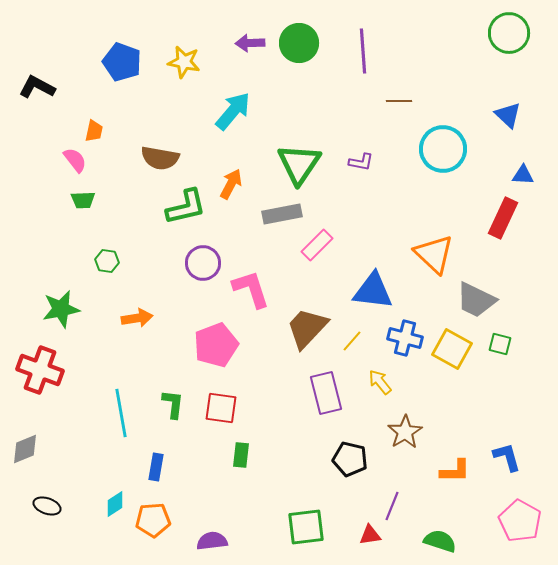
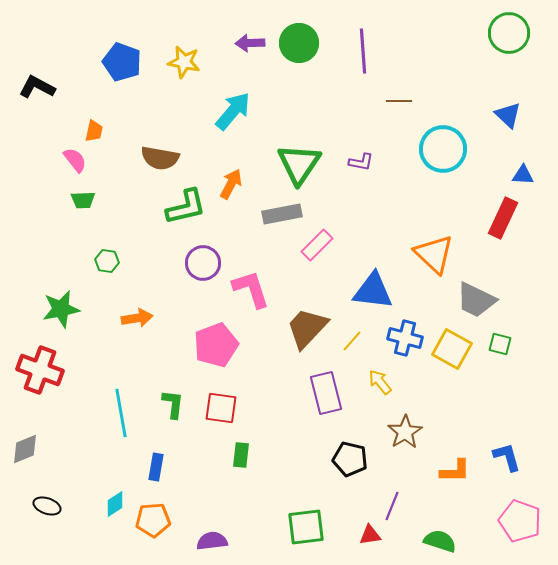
pink pentagon at (520, 521): rotated 9 degrees counterclockwise
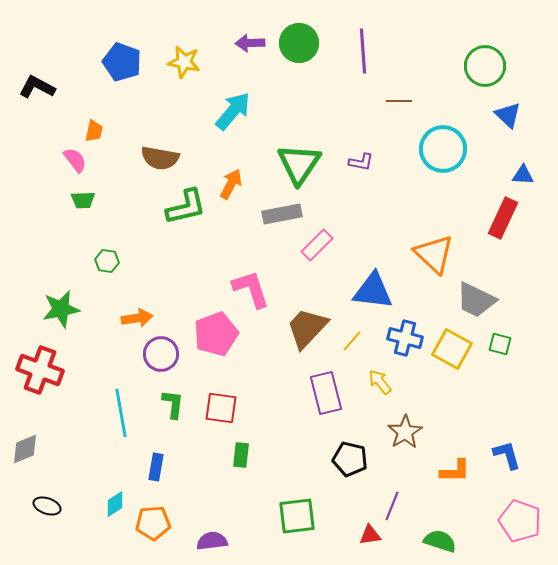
green circle at (509, 33): moved 24 px left, 33 px down
purple circle at (203, 263): moved 42 px left, 91 px down
pink pentagon at (216, 345): moved 11 px up
blue L-shape at (507, 457): moved 2 px up
orange pentagon at (153, 520): moved 3 px down
green square at (306, 527): moved 9 px left, 11 px up
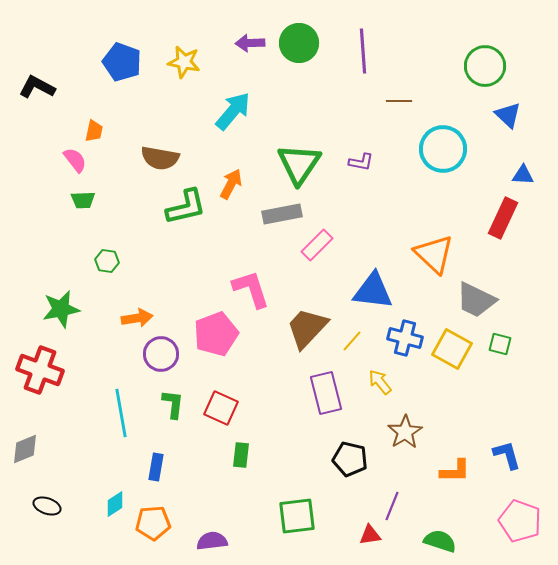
red square at (221, 408): rotated 16 degrees clockwise
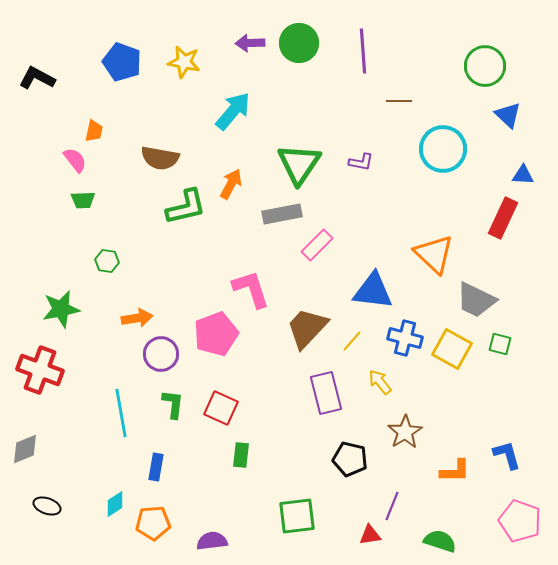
black L-shape at (37, 87): moved 9 px up
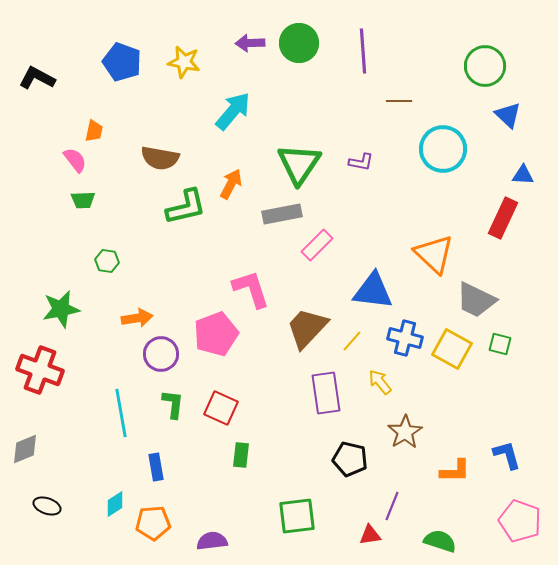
purple rectangle at (326, 393): rotated 6 degrees clockwise
blue rectangle at (156, 467): rotated 20 degrees counterclockwise
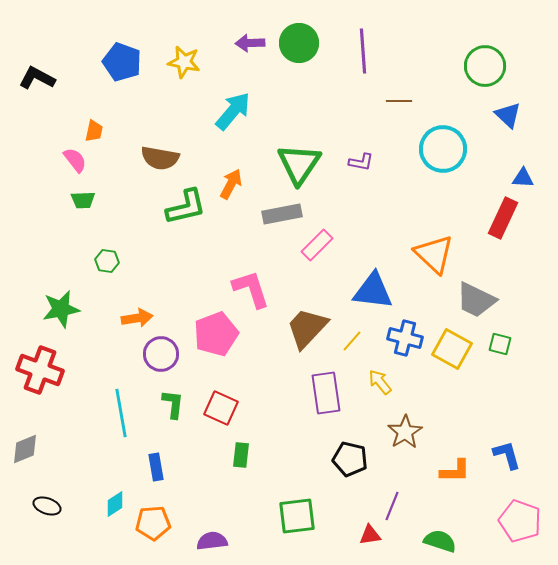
blue triangle at (523, 175): moved 3 px down
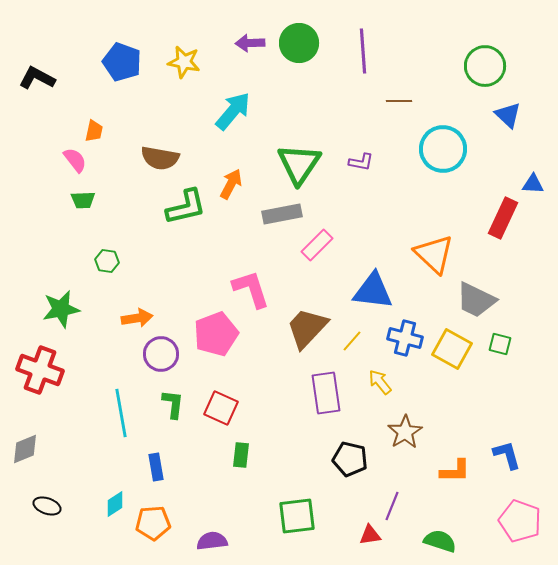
blue triangle at (523, 178): moved 10 px right, 6 px down
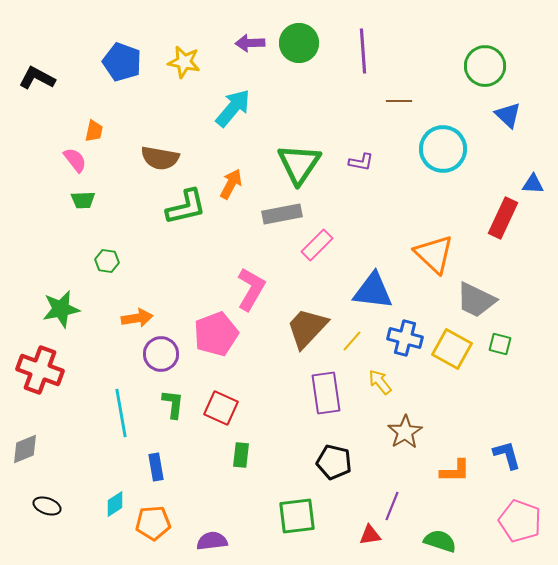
cyan arrow at (233, 111): moved 3 px up
pink L-shape at (251, 289): rotated 48 degrees clockwise
black pentagon at (350, 459): moved 16 px left, 3 px down
